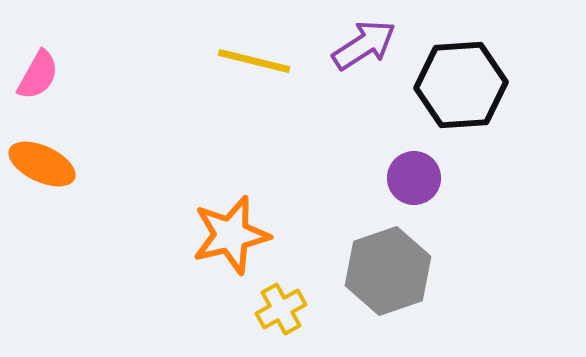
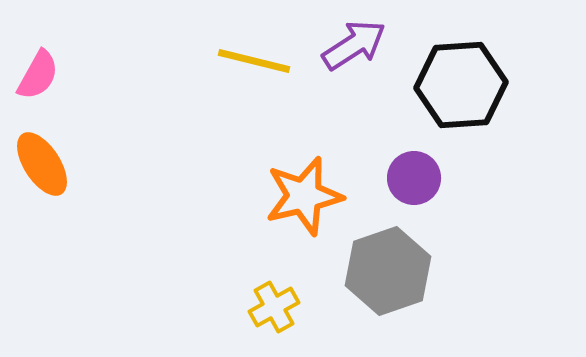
purple arrow: moved 10 px left
orange ellipse: rotated 32 degrees clockwise
orange star: moved 73 px right, 39 px up
yellow cross: moved 7 px left, 2 px up
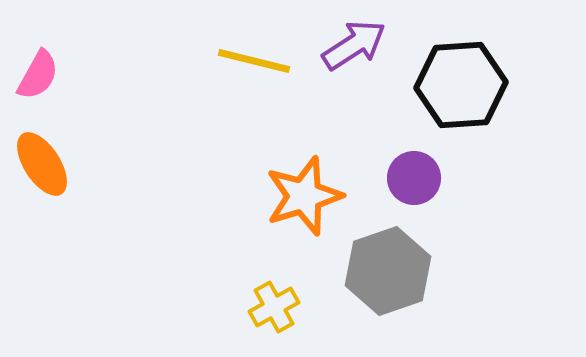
orange star: rotated 4 degrees counterclockwise
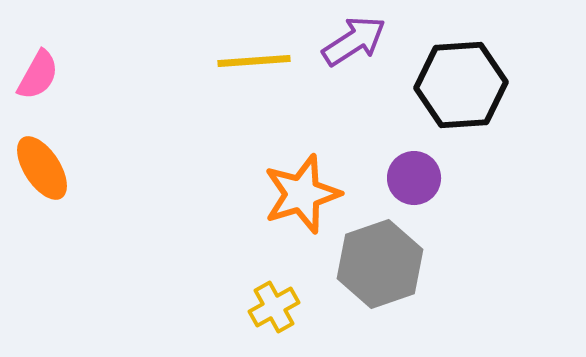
purple arrow: moved 4 px up
yellow line: rotated 18 degrees counterclockwise
orange ellipse: moved 4 px down
orange star: moved 2 px left, 2 px up
gray hexagon: moved 8 px left, 7 px up
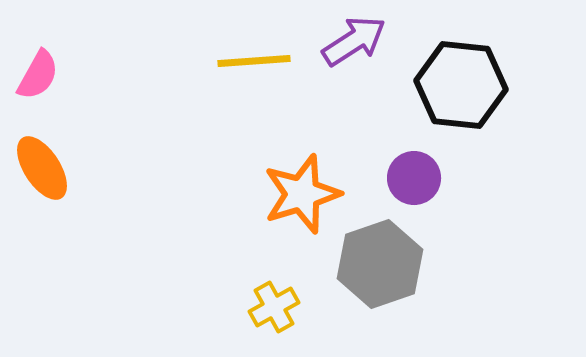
black hexagon: rotated 10 degrees clockwise
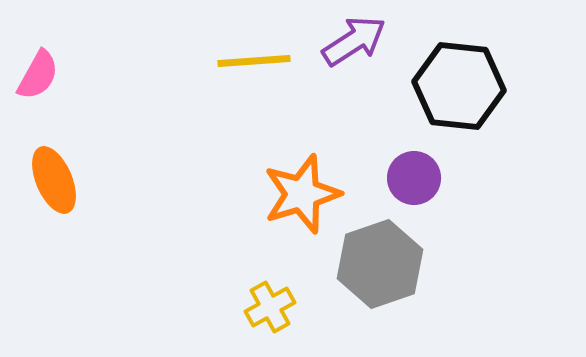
black hexagon: moved 2 px left, 1 px down
orange ellipse: moved 12 px right, 12 px down; rotated 10 degrees clockwise
yellow cross: moved 4 px left
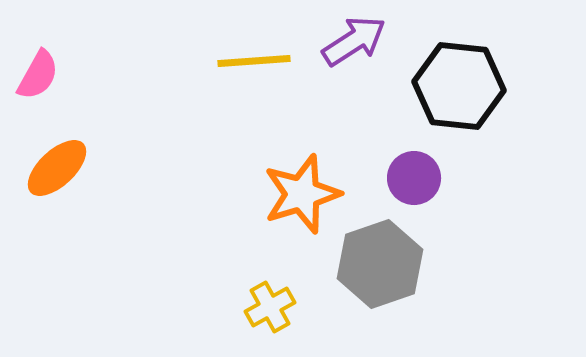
orange ellipse: moved 3 px right, 12 px up; rotated 70 degrees clockwise
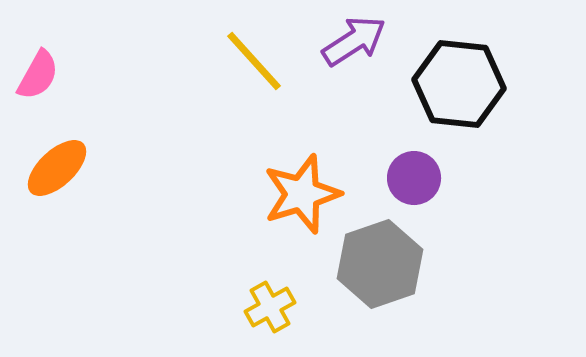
yellow line: rotated 52 degrees clockwise
black hexagon: moved 2 px up
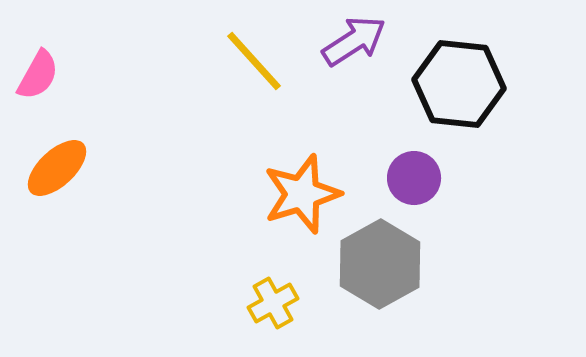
gray hexagon: rotated 10 degrees counterclockwise
yellow cross: moved 3 px right, 4 px up
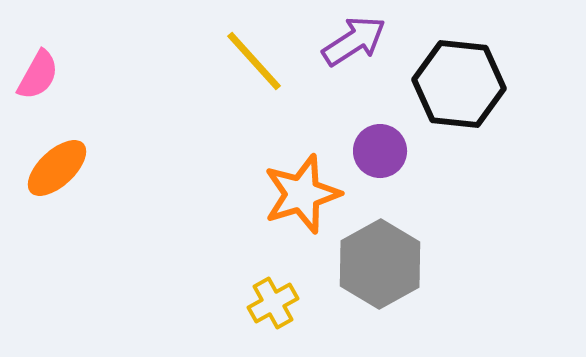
purple circle: moved 34 px left, 27 px up
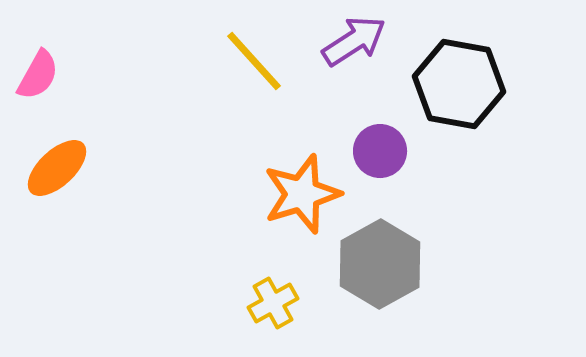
black hexagon: rotated 4 degrees clockwise
